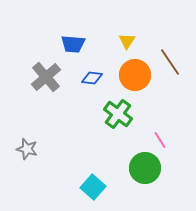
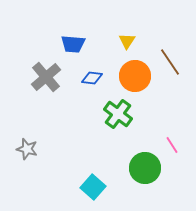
orange circle: moved 1 px down
pink line: moved 12 px right, 5 px down
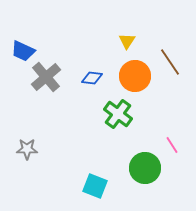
blue trapezoid: moved 50 px left, 7 px down; rotated 20 degrees clockwise
gray star: rotated 15 degrees counterclockwise
cyan square: moved 2 px right, 1 px up; rotated 20 degrees counterclockwise
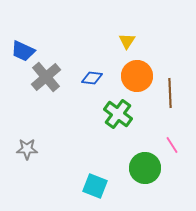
brown line: moved 31 px down; rotated 32 degrees clockwise
orange circle: moved 2 px right
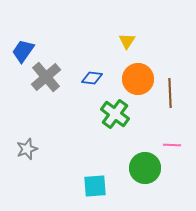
blue trapezoid: rotated 100 degrees clockwise
orange circle: moved 1 px right, 3 px down
green cross: moved 3 px left
pink line: rotated 54 degrees counterclockwise
gray star: rotated 20 degrees counterclockwise
cyan square: rotated 25 degrees counterclockwise
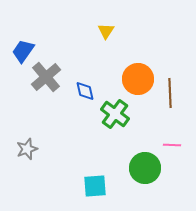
yellow triangle: moved 21 px left, 10 px up
blue diamond: moved 7 px left, 13 px down; rotated 70 degrees clockwise
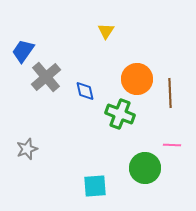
orange circle: moved 1 px left
green cross: moved 5 px right; rotated 16 degrees counterclockwise
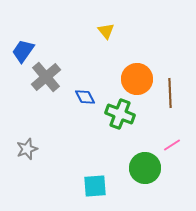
yellow triangle: rotated 12 degrees counterclockwise
blue diamond: moved 6 px down; rotated 15 degrees counterclockwise
pink line: rotated 36 degrees counterclockwise
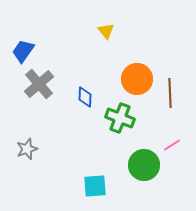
gray cross: moved 7 px left, 7 px down
blue diamond: rotated 30 degrees clockwise
green cross: moved 4 px down
green circle: moved 1 px left, 3 px up
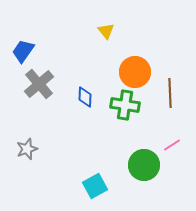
orange circle: moved 2 px left, 7 px up
green cross: moved 5 px right, 13 px up; rotated 12 degrees counterclockwise
cyan square: rotated 25 degrees counterclockwise
